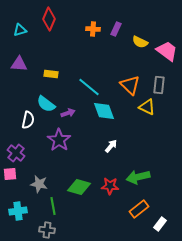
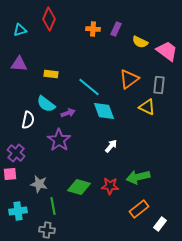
orange triangle: moved 1 px left, 6 px up; rotated 40 degrees clockwise
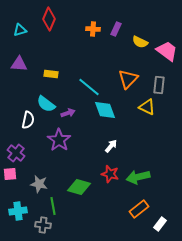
orange triangle: moved 1 px left; rotated 10 degrees counterclockwise
cyan diamond: moved 1 px right, 1 px up
red star: moved 12 px up; rotated 12 degrees clockwise
gray cross: moved 4 px left, 5 px up
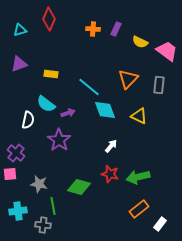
purple triangle: rotated 24 degrees counterclockwise
yellow triangle: moved 8 px left, 9 px down
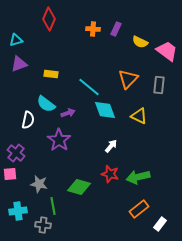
cyan triangle: moved 4 px left, 10 px down
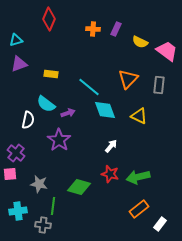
green line: rotated 18 degrees clockwise
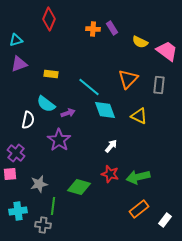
purple rectangle: moved 4 px left, 1 px up; rotated 56 degrees counterclockwise
gray star: rotated 24 degrees counterclockwise
white rectangle: moved 5 px right, 4 px up
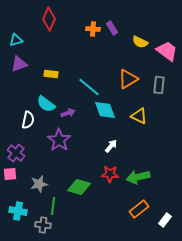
orange triangle: rotated 15 degrees clockwise
red star: rotated 12 degrees counterclockwise
cyan cross: rotated 18 degrees clockwise
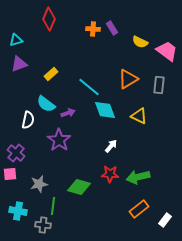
yellow rectangle: rotated 48 degrees counterclockwise
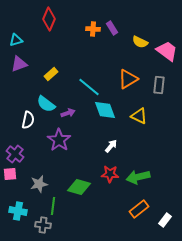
purple cross: moved 1 px left, 1 px down
